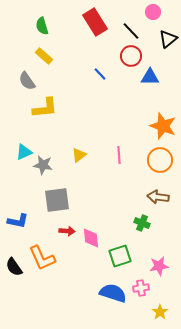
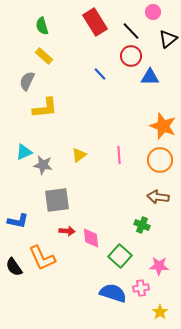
gray semicircle: rotated 60 degrees clockwise
green cross: moved 2 px down
green square: rotated 30 degrees counterclockwise
pink star: rotated 12 degrees clockwise
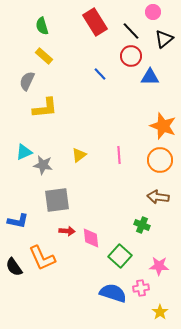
black triangle: moved 4 px left
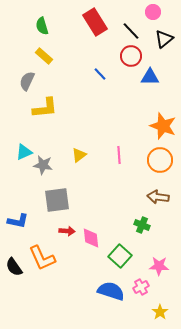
pink cross: moved 1 px up; rotated 21 degrees counterclockwise
blue semicircle: moved 2 px left, 2 px up
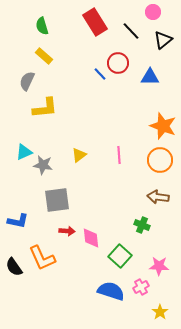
black triangle: moved 1 px left, 1 px down
red circle: moved 13 px left, 7 px down
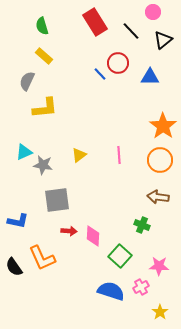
orange star: rotated 16 degrees clockwise
red arrow: moved 2 px right
pink diamond: moved 2 px right, 2 px up; rotated 10 degrees clockwise
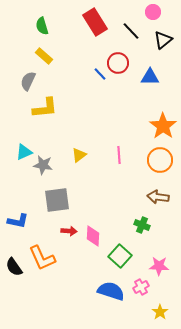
gray semicircle: moved 1 px right
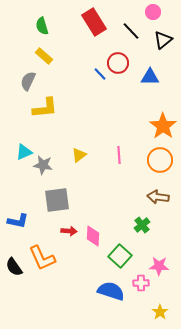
red rectangle: moved 1 px left
green cross: rotated 28 degrees clockwise
pink cross: moved 4 px up; rotated 28 degrees clockwise
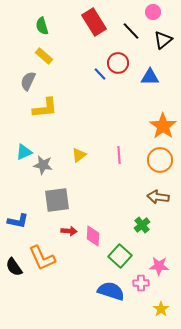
yellow star: moved 1 px right, 3 px up
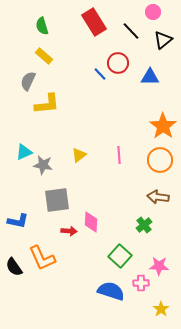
yellow L-shape: moved 2 px right, 4 px up
green cross: moved 2 px right
pink diamond: moved 2 px left, 14 px up
